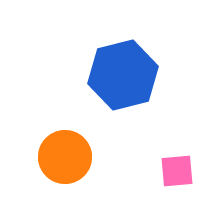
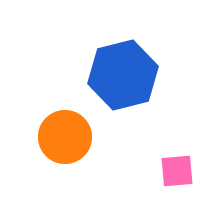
orange circle: moved 20 px up
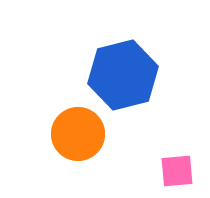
orange circle: moved 13 px right, 3 px up
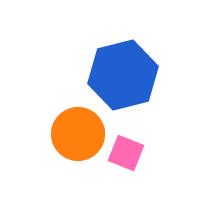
pink square: moved 51 px left, 18 px up; rotated 27 degrees clockwise
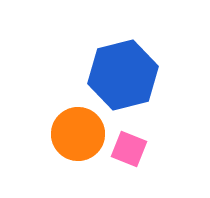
pink square: moved 3 px right, 4 px up
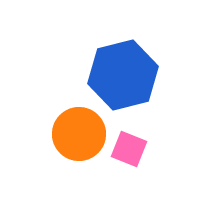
orange circle: moved 1 px right
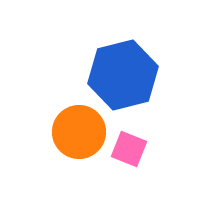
orange circle: moved 2 px up
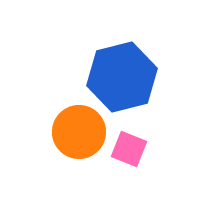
blue hexagon: moved 1 px left, 2 px down
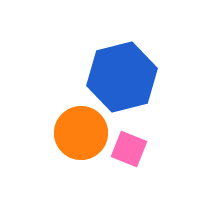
orange circle: moved 2 px right, 1 px down
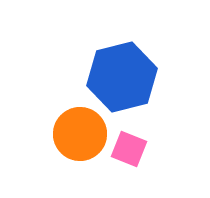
orange circle: moved 1 px left, 1 px down
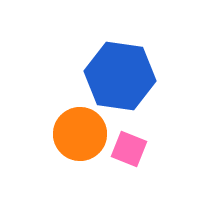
blue hexagon: moved 2 px left, 1 px up; rotated 22 degrees clockwise
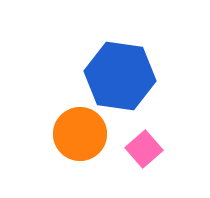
pink square: moved 15 px right; rotated 27 degrees clockwise
